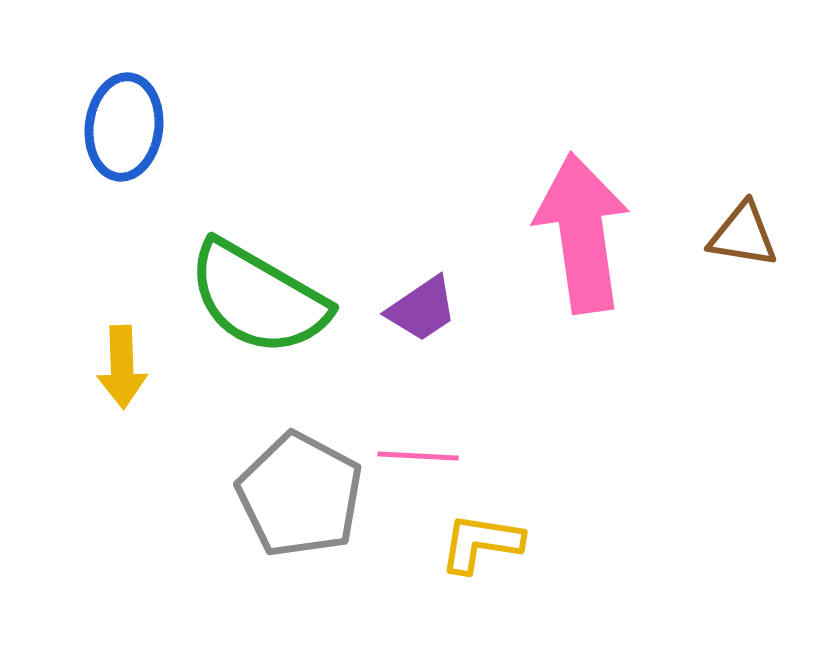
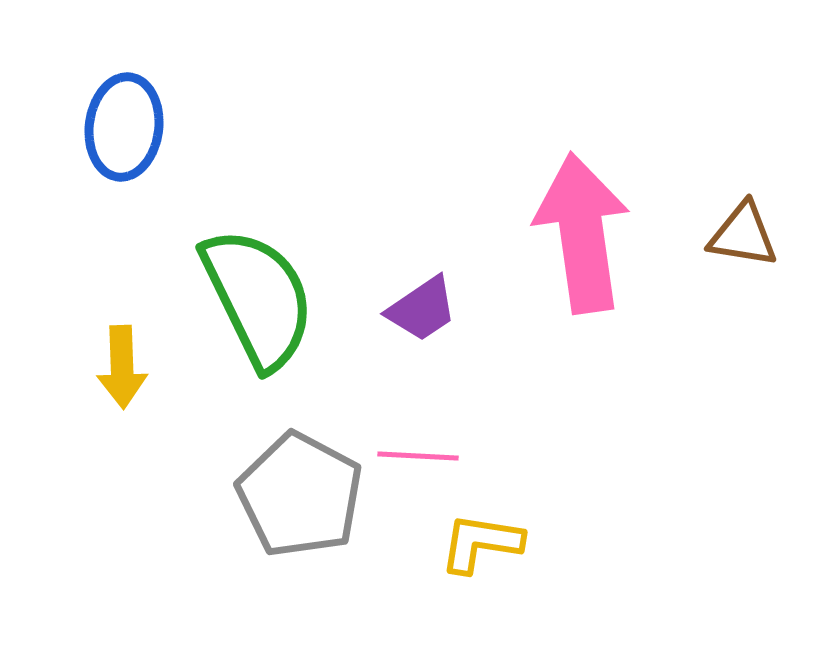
green semicircle: rotated 146 degrees counterclockwise
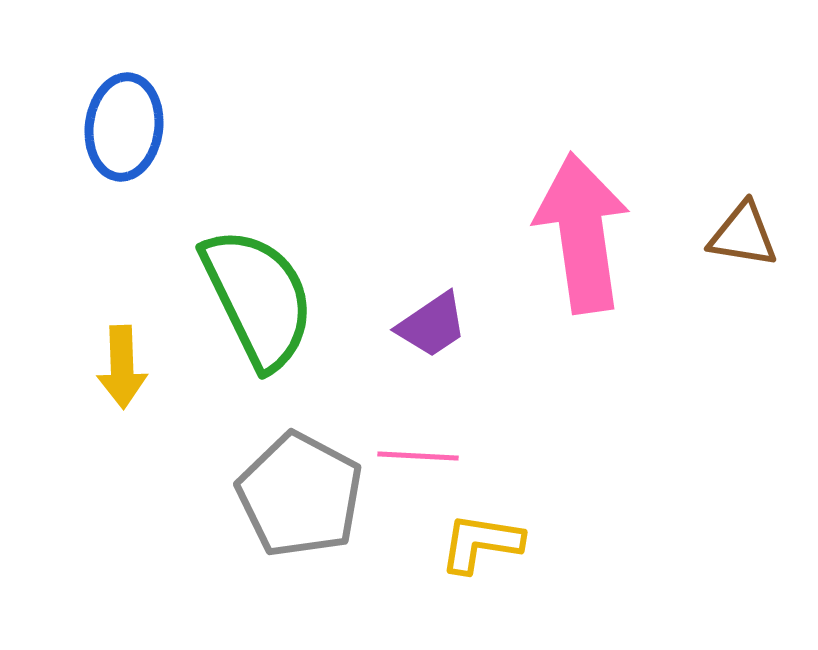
purple trapezoid: moved 10 px right, 16 px down
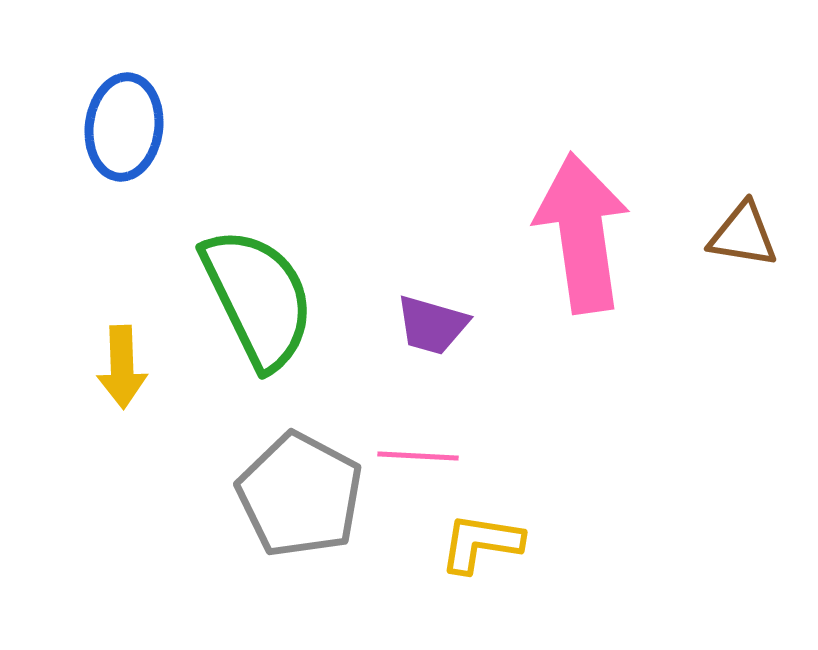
purple trapezoid: rotated 50 degrees clockwise
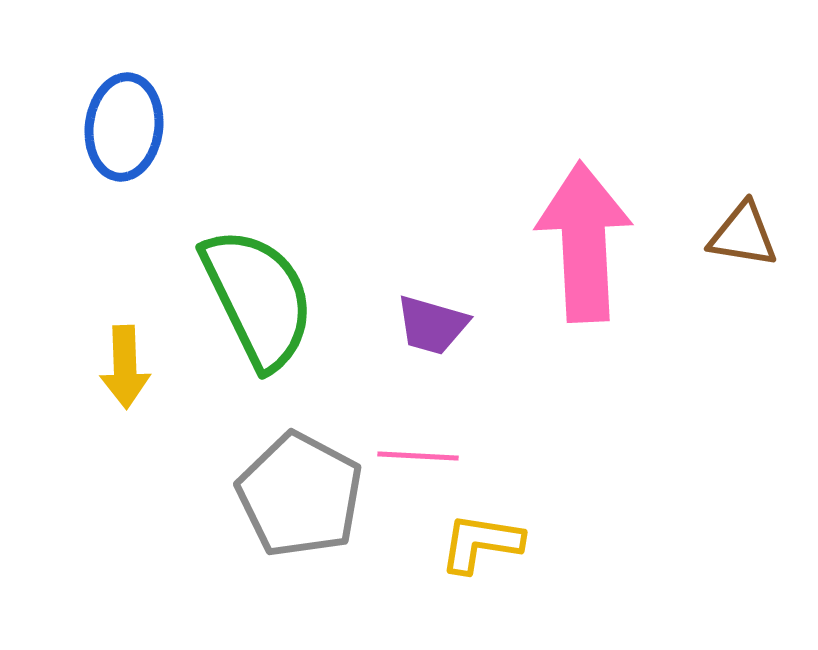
pink arrow: moved 2 px right, 9 px down; rotated 5 degrees clockwise
yellow arrow: moved 3 px right
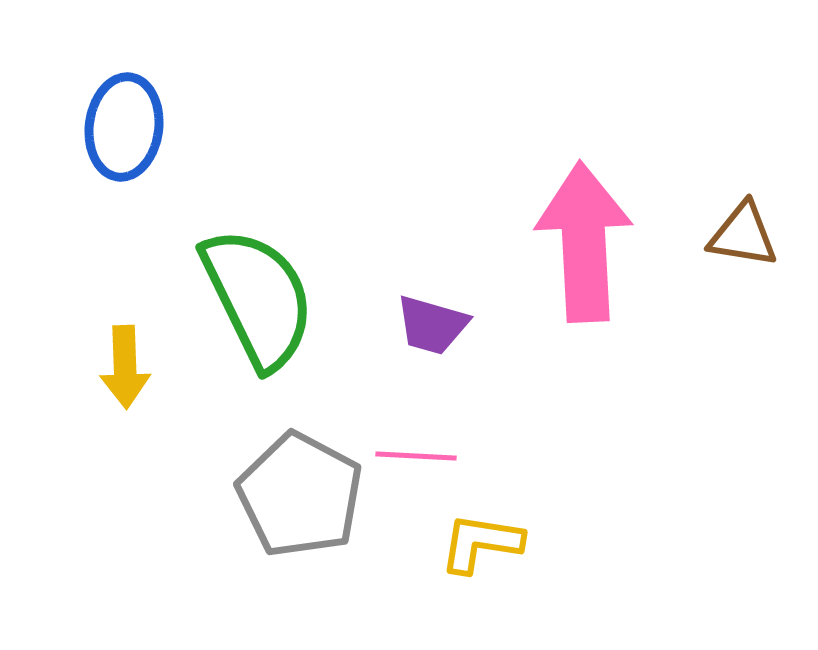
pink line: moved 2 px left
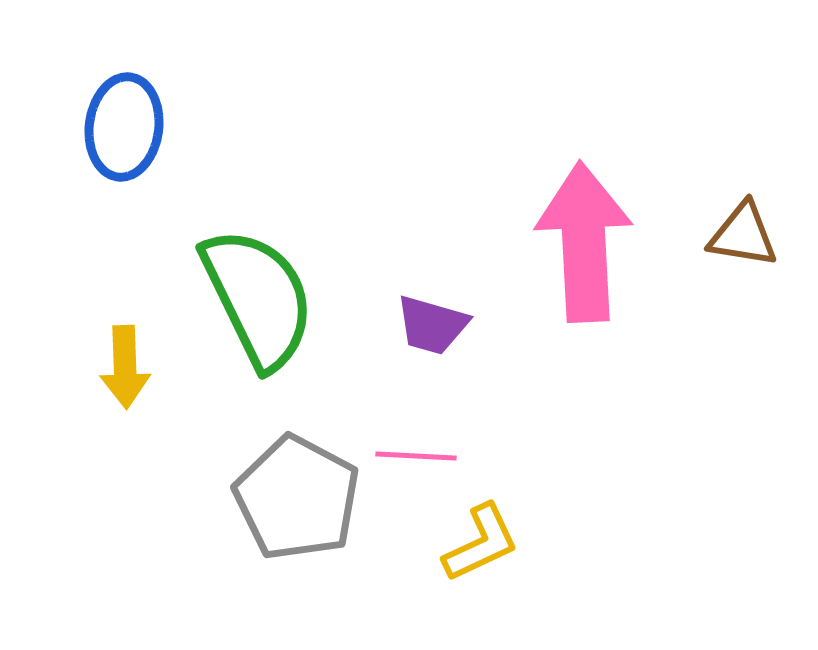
gray pentagon: moved 3 px left, 3 px down
yellow L-shape: rotated 146 degrees clockwise
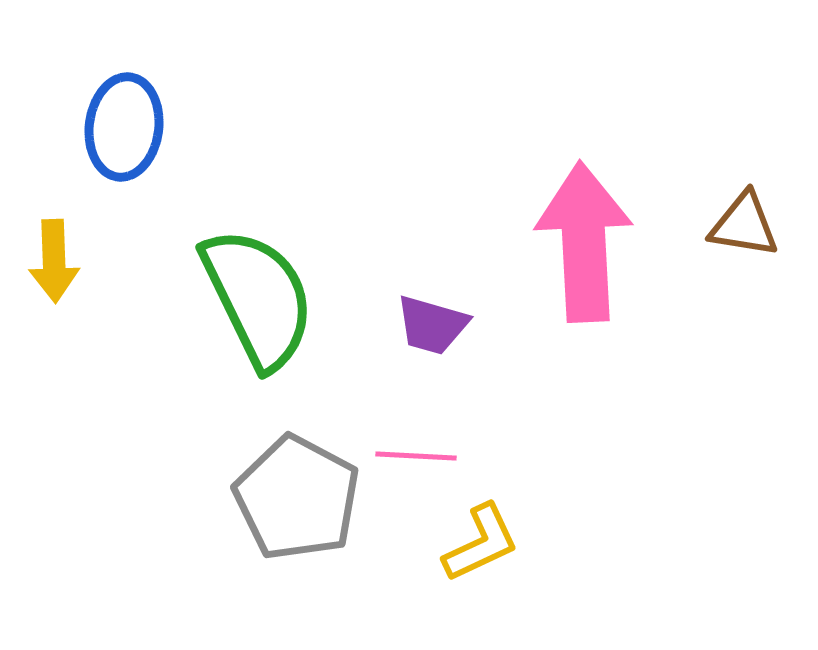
brown triangle: moved 1 px right, 10 px up
yellow arrow: moved 71 px left, 106 px up
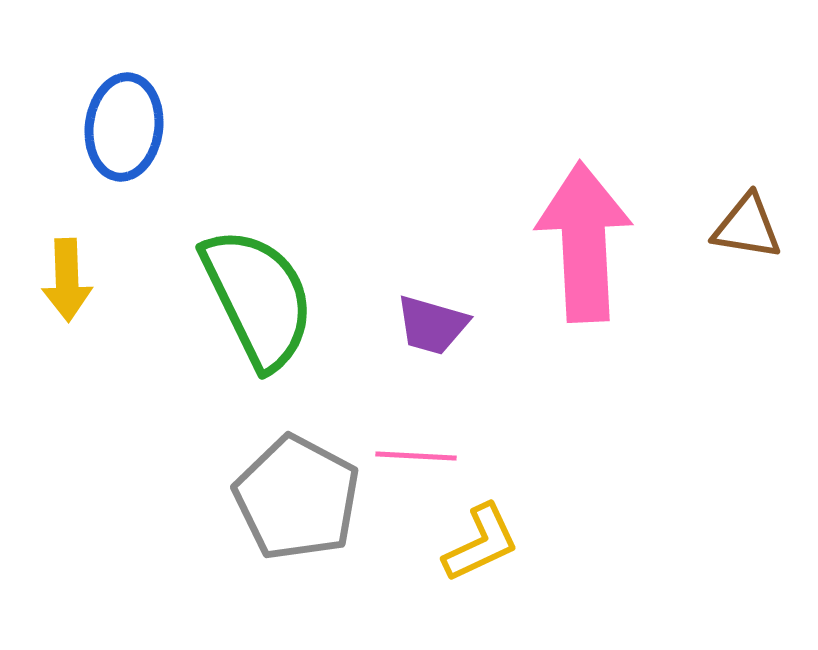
brown triangle: moved 3 px right, 2 px down
yellow arrow: moved 13 px right, 19 px down
